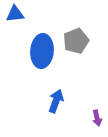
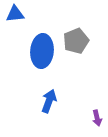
blue arrow: moved 7 px left
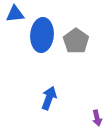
gray pentagon: rotated 15 degrees counterclockwise
blue ellipse: moved 16 px up
blue arrow: moved 3 px up
